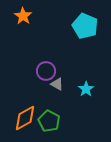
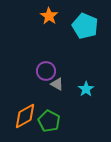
orange star: moved 26 px right
orange diamond: moved 2 px up
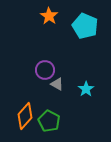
purple circle: moved 1 px left, 1 px up
orange diamond: rotated 20 degrees counterclockwise
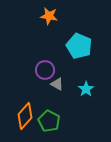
orange star: rotated 24 degrees counterclockwise
cyan pentagon: moved 6 px left, 20 px down
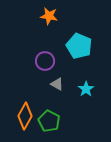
purple circle: moved 9 px up
orange diamond: rotated 12 degrees counterclockwise
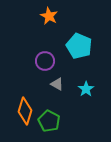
orange star: rotated 18 degrees clockwise
orange diamond: moved 5 px up; rotated 12 degrees counterclockwise
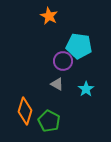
cyan pentagon: rotated 15 degrees counterclockwise
purple circle: moved 18 px right
